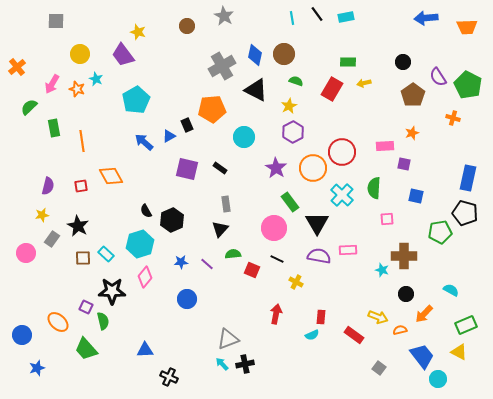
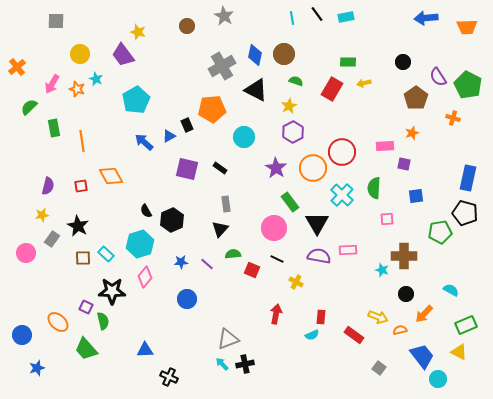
brown pentagon at (413, 95): moved 3 px right, 3 px down
blue square at (416, 196): rotated 21 degrees counterclockwise
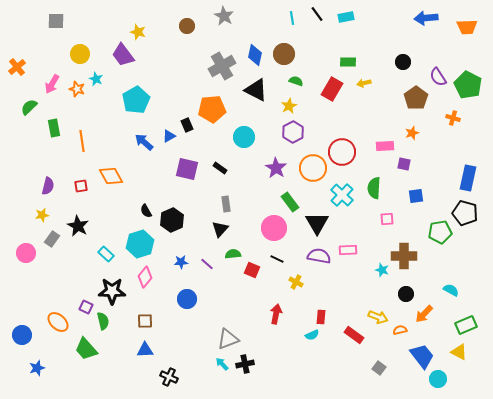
brown square at (83, 258): moved 62 px right, 63 px down
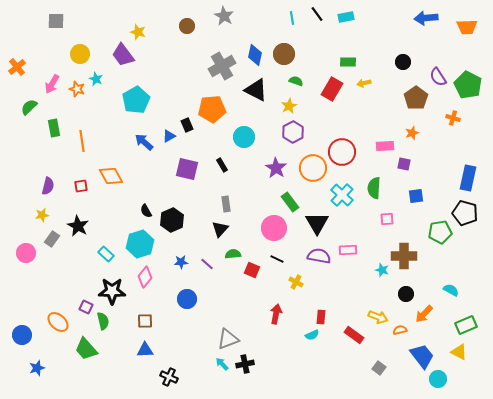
black rectangle at (220, 168): moved 2 px right, 3 px up; rotated 24 degrees clockwise
